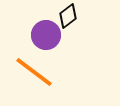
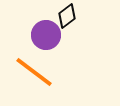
black diamond: moved 1 px left
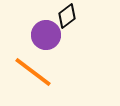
orange line: moved 1 px left
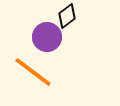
purple circle: moved 1 px right, 2 px down
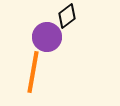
orange line: rotated 63 degrees clockwise
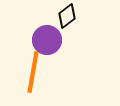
purple circle: moved 3 px down
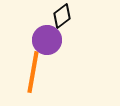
black diamond: moved 5 px left
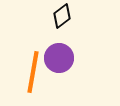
purple circle: moved 12 px right, 18 px down
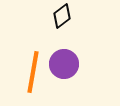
purple circle: moved 5 px right, 6 px down
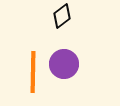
orange line: rotated 9 degrees counterclockwise
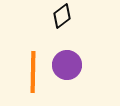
purple circle: moved 3 px right, 1 px down
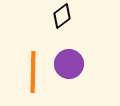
purple circle: moved 2 px right, 1 px up
